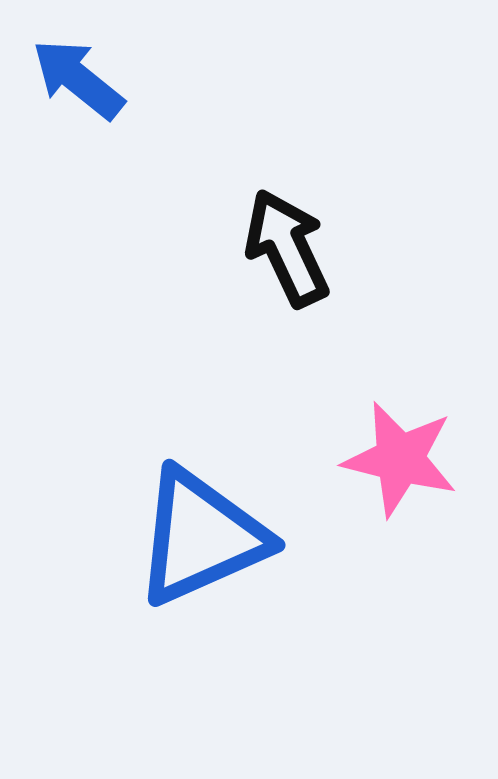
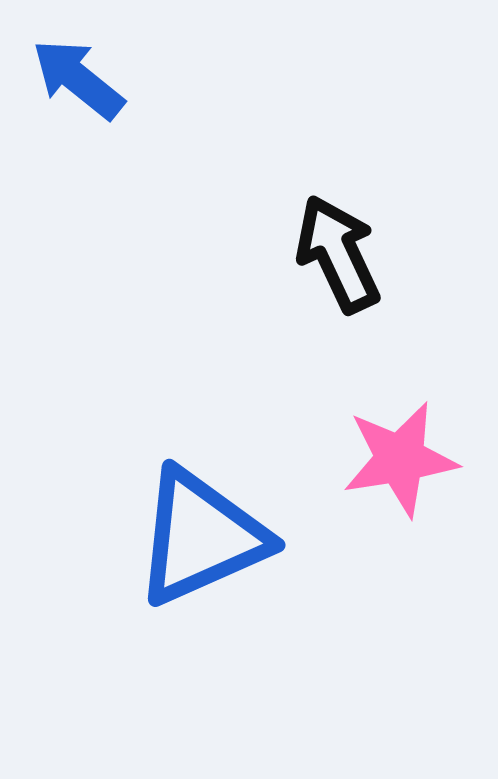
black arrow: moved 51 px right, 6 px down
pink star: rotated 23 degrees counterclockwise
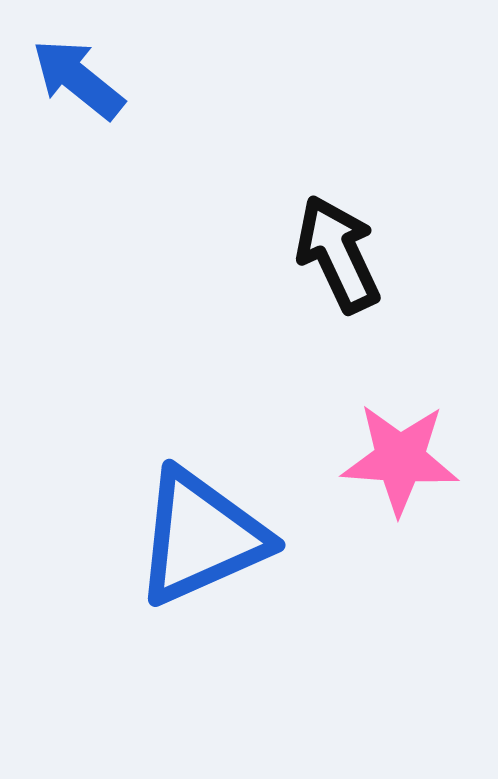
pink star: rotated 13 degrees clockwise
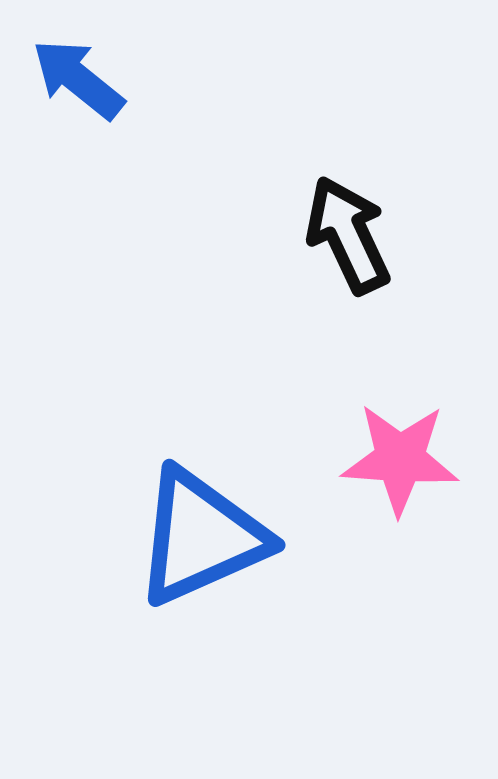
black arrow: moved 10 px right, 19 px up
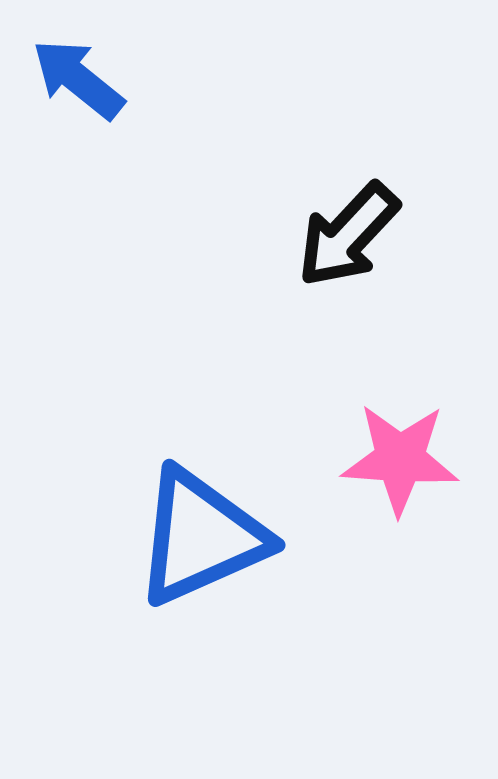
black arrow: rotated 112 degrees counterclockwise
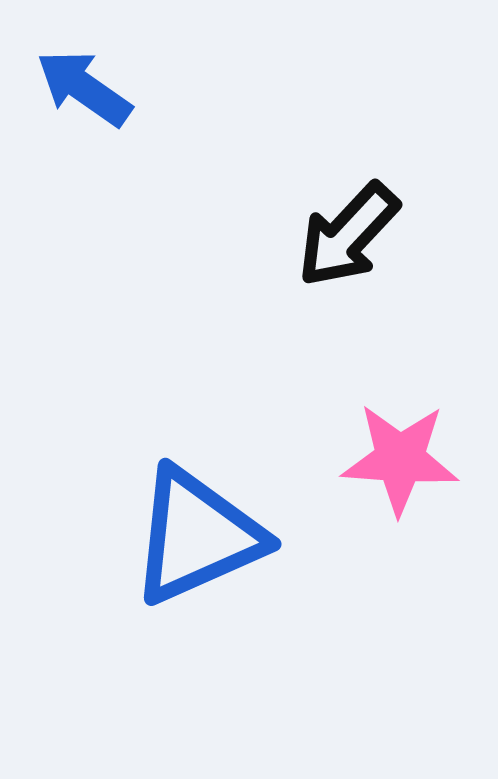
blue arrow: moved 6 px right, 9 px down; rotated 4 degrees counterclockwise
blue triangle: moved 4 px left, 1 px up
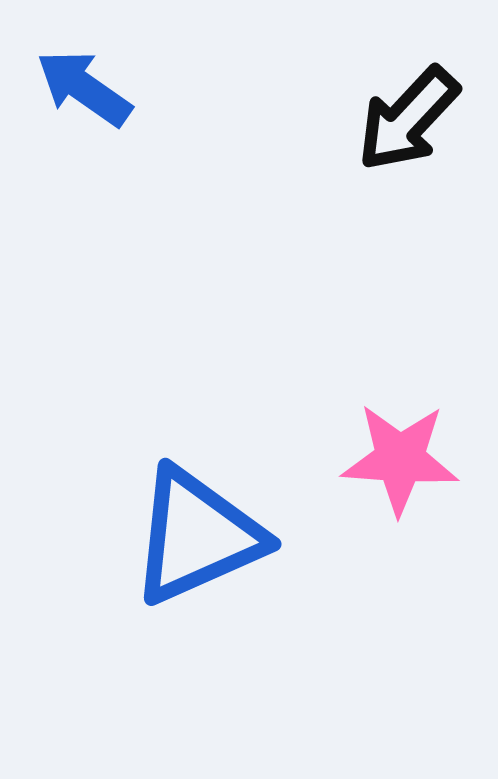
black arrow: moved 60 px right, 116 px up
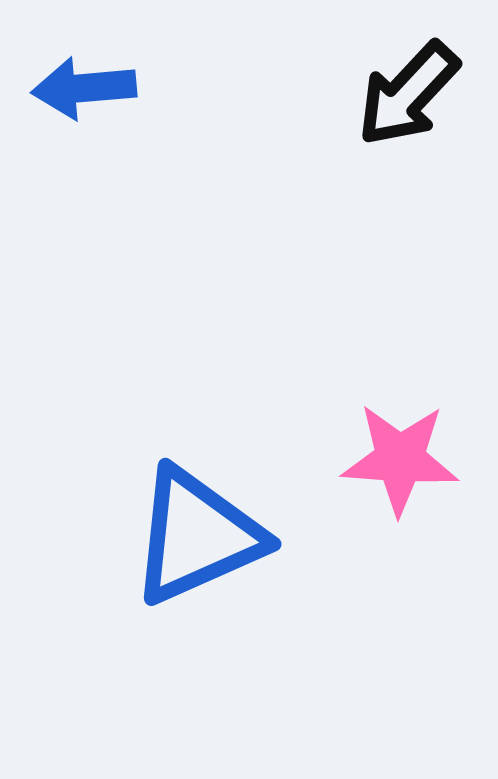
blue arrow: rotated 40 degrees counterclockwise
black arrow: moved 25 px up
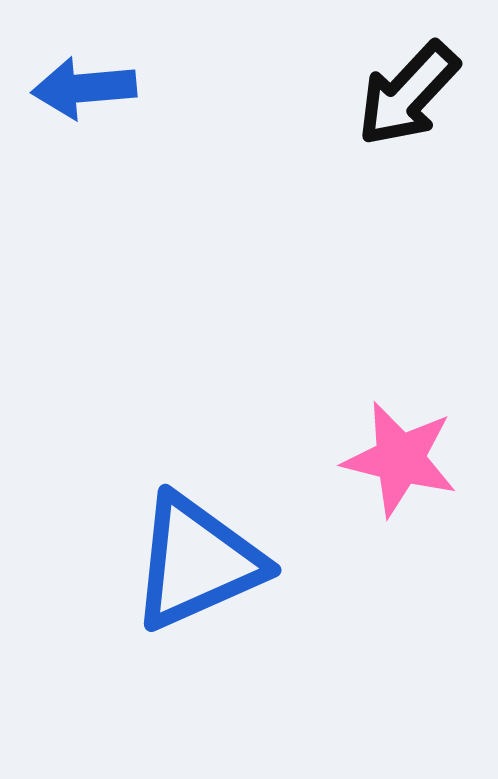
pink star: rotated 10 degrees clockwise
blue triangle: moved 26 px down
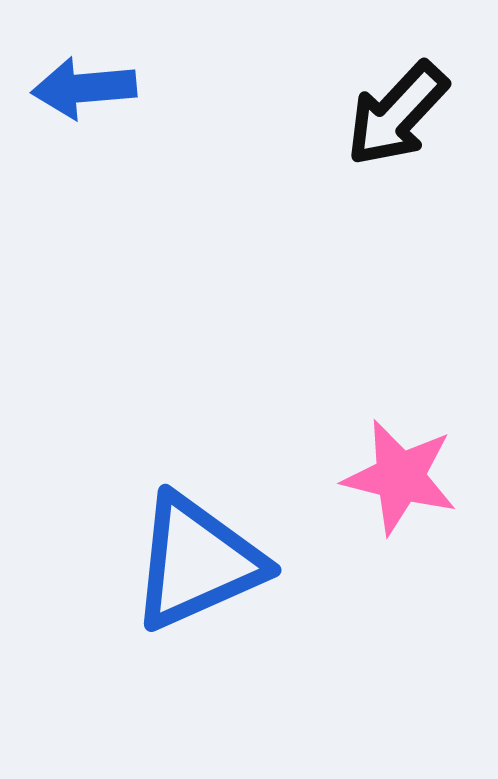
black arrow: moved 11 px left, 20 px down
pink star: moved 18 px down
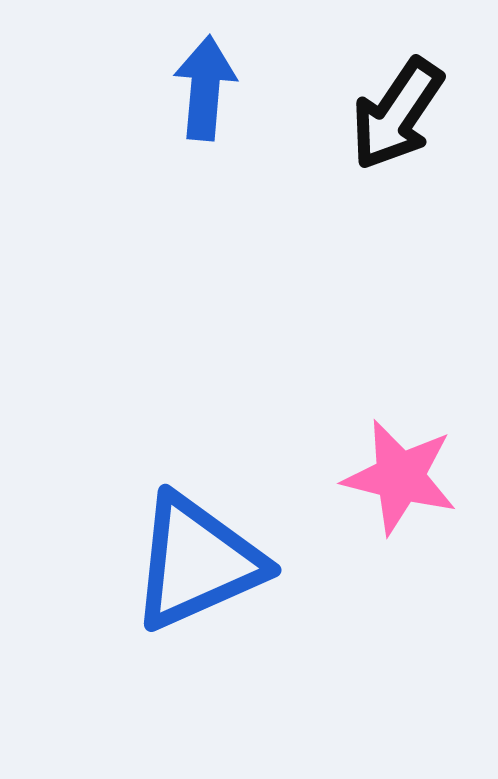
blue arrow: moved 121 px right; rotated 100 degrees clockwise
black arrow: rotated 9 degrees counterclockwise
